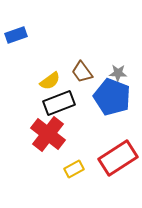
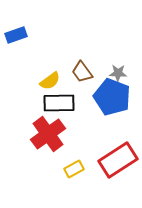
black rectangle: rotated 20 degrees clockwise
red cross: rotated 16 degrees clockwise
red rectangle: moved 2 px down
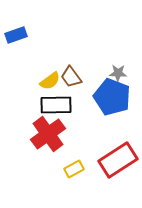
brown trapezoid: moved 11 px left, 5 px down
black rectangle: moved 3 px left, 2 px down
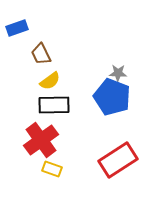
blue rectangle: moved 1 px right, 7 px up
brown trapezoid: moved 30 px left, 23 px up; rotated 10 degrees clockwise
black rectangle: moved 2 px left
red cross: moved 7 px left, 6 px down
yellow rectangle: moved 22 px left; rotated 48 degrees clockwise
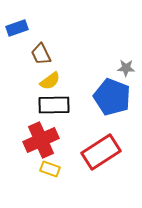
gray star: moved 8 px right, 5 px up
red cross: rotated 12 degrees clockwise
red rectangle: moved 17 px left, 8 px up
yellow rectangle: moved 2 px left
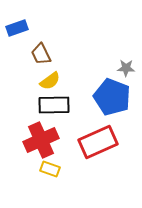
red rectangle: moved 3 px left, 10 px up; rotated 9 degrees clockwise
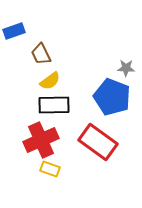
blue rectangle: moved 3 px left, 3 px down
red rectangle: rotated 60 degrees clockwise
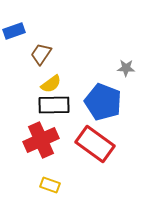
brown trapezoid: rotated 60 degrees clockwise
yellow semicircle: moved 1 px right, 3 px down
blue pentagon: moved 9 px left, 5 px down
red rectangle: moved 3 px left, 2 px down
yellow rectangle: moved 16 px down
